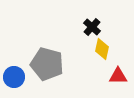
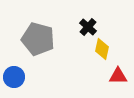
black cross: moved 4 px left
gray pentagon: moved 9 px left, 25 px up
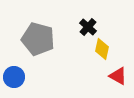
red triangle: rotated 30 degrees clockwise
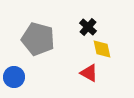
yellow diamond: rotated 25 degrees counterclockwise
red triangle: moved 29 px left, 3 px up
